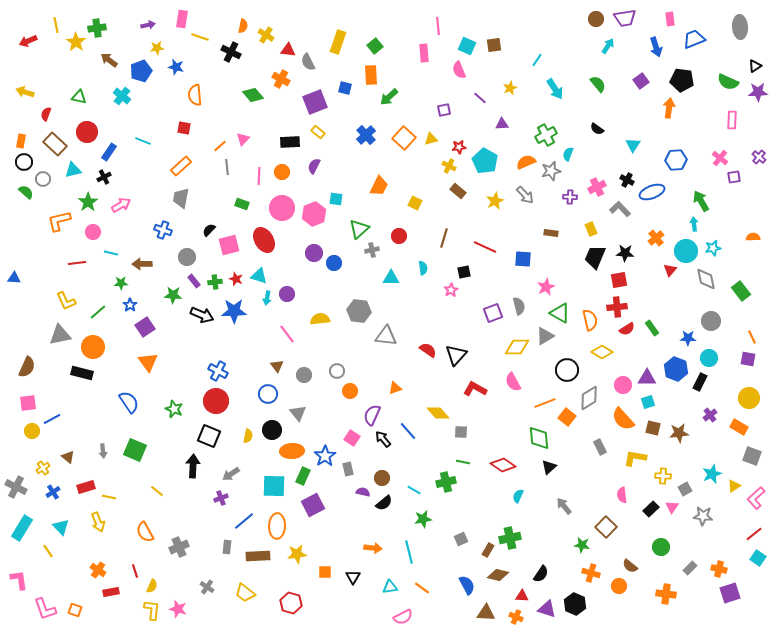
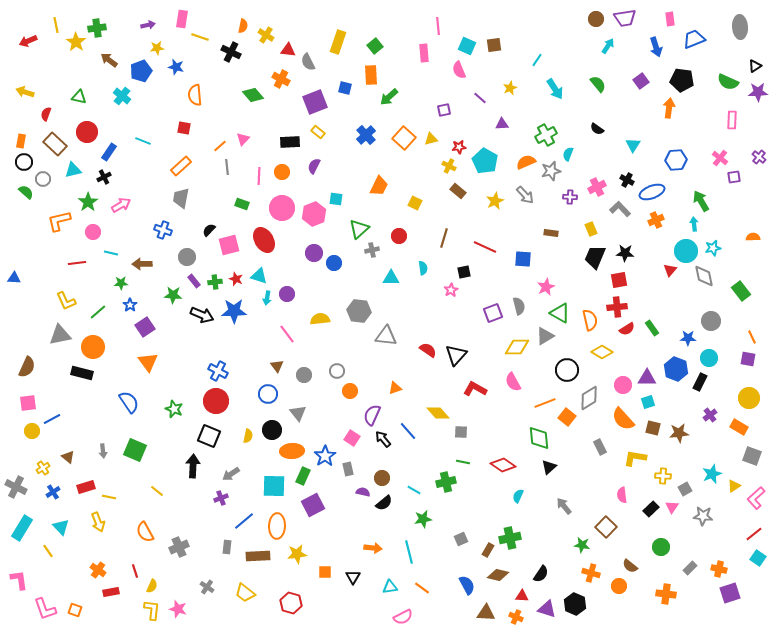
orange cross at (656, 238): moved 18 px up; rotated 14 degrees clockwise
gray diamond at (706, 279): moved 2 px left, 3 px up
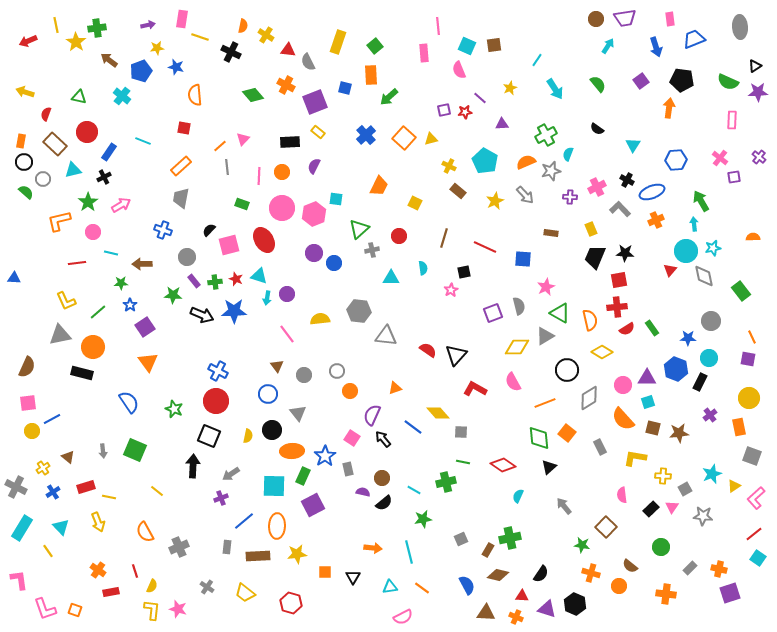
orange cross at (281, 79): moved 5 px right, 6 px down
red star at (459, 147): moved 6 px right, 35 px up
orange square at (567, 417): moved 16 px down
orange rectangle at (739, 427): rotated 48 degrees clockwise
blue line at (408, 431): moved 5 px right, 4 px up; rotated 12 degrees counterclockwise
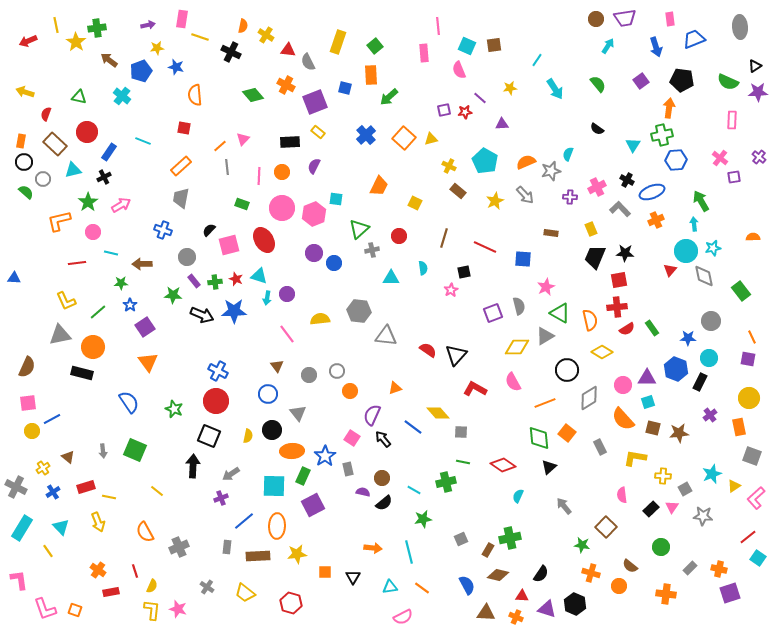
yellow star at (510, 88): rotated 16 degrees clockwise
green cross at (546, 135): moved 116 px right; rotated 15 degrees clockwise
gray circle at (304, 375): moved 5 px right
red line at (754, 534): moved 6 px left, 3 px down
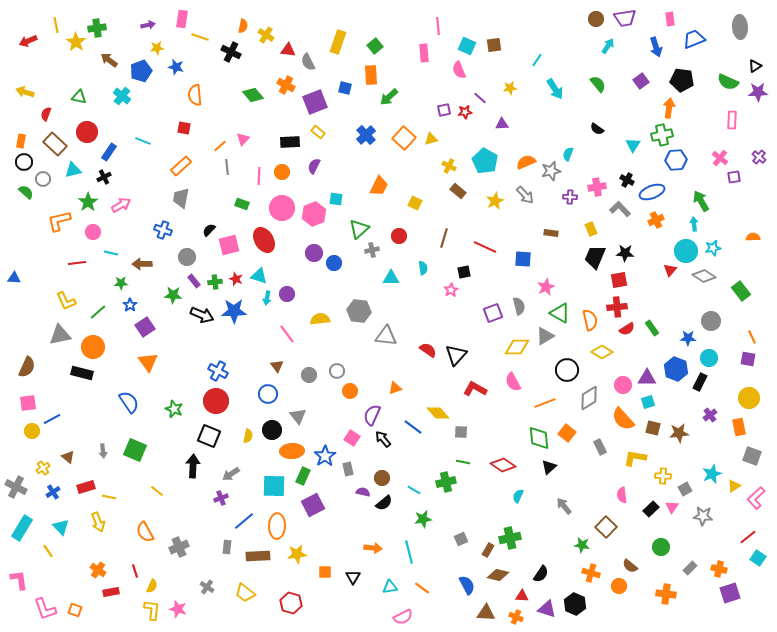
pink cross at (597, 187): rotated 18 degrees clockwise
gray diamond at (704, 276): rotated 45 degrees counterclockwise
gray triangle at (298, 413): moved 3 px down
